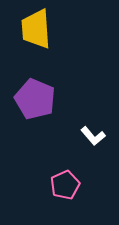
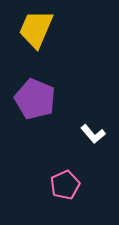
yellow trapezoid: rotated 27 degrees clockwise
white L-shape: moved 2 px up
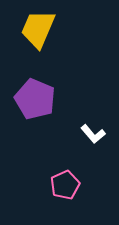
yellow trapezoid: moved 2 px right
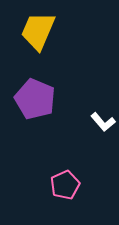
yellow trapezoid: moved 2 px down
white L-shape: moved 10 px right, 12 px up
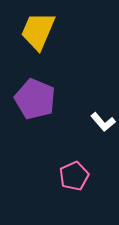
pink pentagon: moved 9 px right, 9 px up
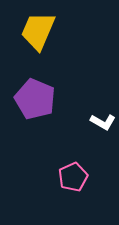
white L-shape: rotated 20 degrees counterclockwise
pink pentagon: moved 1 px left, 1 px down
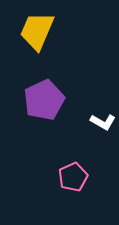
yellow trapezoid: moved 1 px left
purple pentagon: moved 9 px right, 1 px down; rotated 24 degrees clockwise
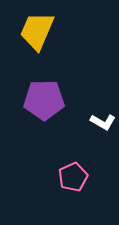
purple pentagon: rotated 24 degrees clockwise
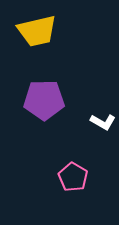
yellow trapezoid: rotated 126 degrees counterclockwise
pink pentagon: rotated 16 degrees counterclockwise
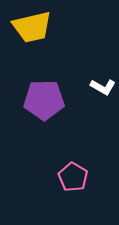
yellow trapezoid: moved 5 px left, 4 px up
white L-shape: moved 35 px up
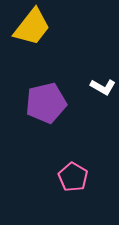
yellow trapezoid: rotated 39 degrees counterclockwise
purple pentagon: moved 2 px right, 3 px down; rotated 12 degrees counterclockwise
